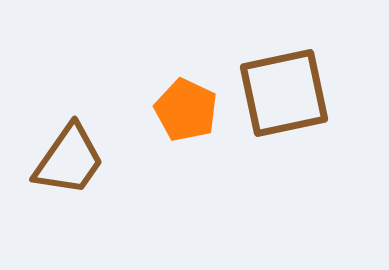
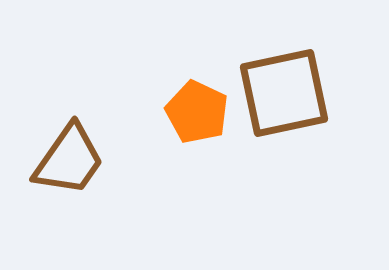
orange pentagon: moved 11 px right, 2 px down
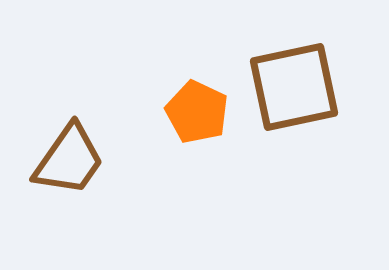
brown square: moved 10 px right, 6 px up
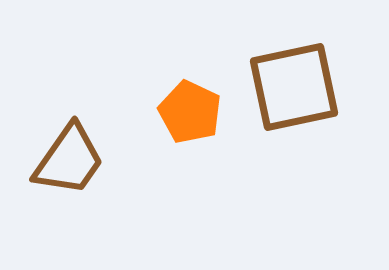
orange pentagon: moved 7 px left
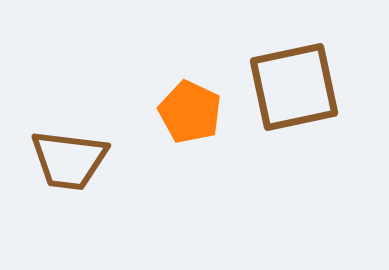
brown trapezoid: rotated 62 degrees clockwise
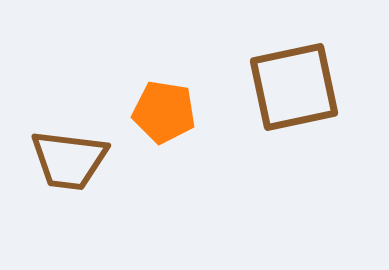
orange pentagon: moved 26 px left; rotated 16 degrees counterclockwise
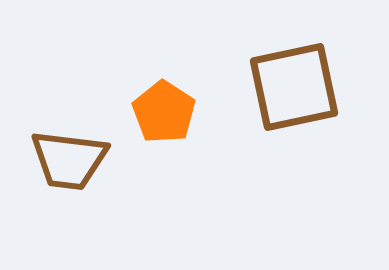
orange pentagon: rotated 24 degrees clockwise
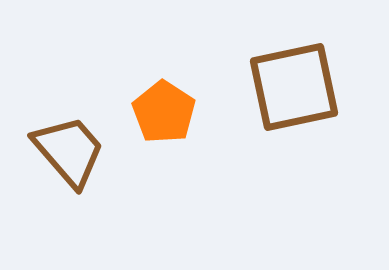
brown trapezoid: moved 9 px up; rotated 138 degrees counterclockwise
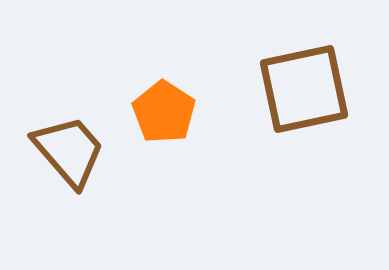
brown square: moved 10 px right, 2 px down
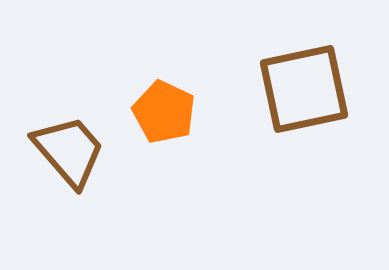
orange pentagon: rotated 8 degrees counterclockwise
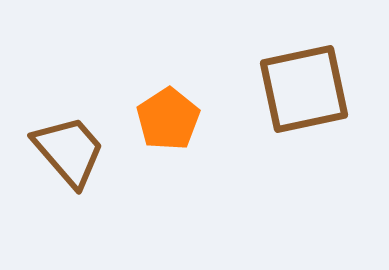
orange pentagon: moved 4 px right, 7 px down; rotated 14 degrees clockwise
